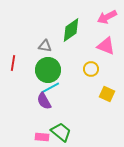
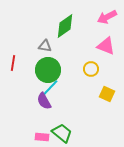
green diamond: moved 6 px left, 4 px up
cyan line: rotated 18 degrees counterclockwise
green trapezoid: moved 1 px right, 1 px down
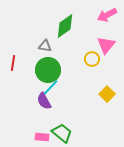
pink arrow: moved 2 px up
pink triangle: moved 1 px up; rotated 48 degrees clockwise
yellow circle: moved 1 px right, 10 px up
yellow square: rotated 21 degrees clockwise
